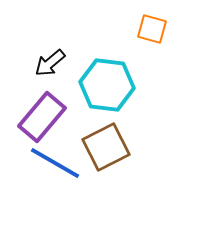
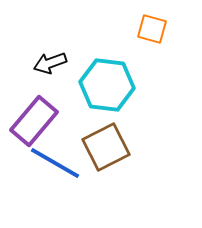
black arrow: rotated 20 degrees clockwise
purple rectangle: moved 8 px left, 4 px down
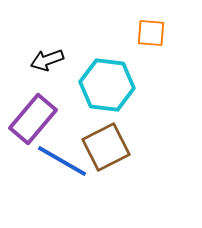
orange square: moved 1 px left, 4 px down; rotated 12 degrees counterclockwise
black arrow: moved 3 px left, 3 px up
purple rectangle: moved 1 px left, 2 px up
blue line: moved 7 px right, 2 px up
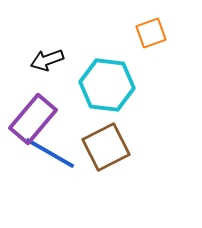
orange square: rotated 24 degrees counterclockwise
blue line: moved 12 px left, 8 px up
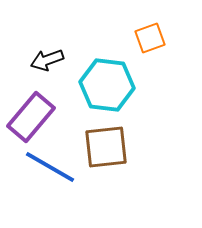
orange square: moved 1 px left, 5 px down
purple rectangle: moved 2 px left, 2 px up
brown square: rotated 21 degrees clockwise
blue line: moved 14 px down
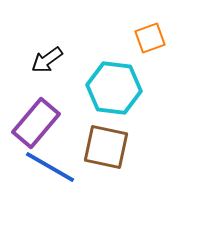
black arrow: rotated 16 degrees counterclockwise
cyan hexagon: moved 7 px right, 3 px down
purple rectangle: moved 5 px right, 6 px down
brown square: rotated 18 degrees clockwise
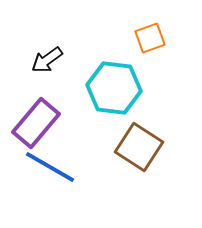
brown square: moved 33 px right; rotated 21 degrees clockwise
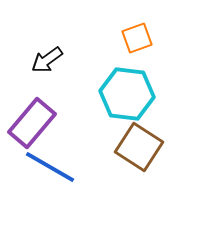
orange square: moved 13 px left
cyan hexagon: moved 13 px right, 6 px down
purple rectangle: moved 4 px left
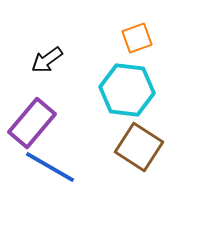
cyan hexagon: moved 4 px up
